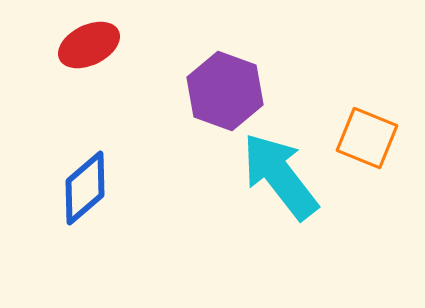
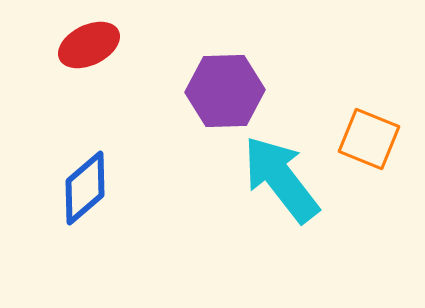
purple hexagon: rotated 22 degrees counterclockwise
orange square: moved 2 px right, 1 px down
cyan arrow: moved 1 px right, 3 px down
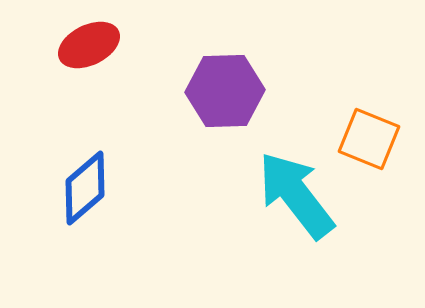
cyan arrow: moved 15 px right, 16 px down
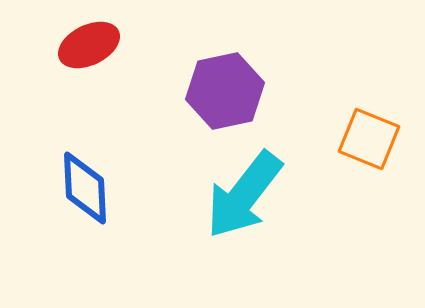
purple hexagon: rotated 10 degrees counterclockwise
blue diamond: rotated 52 degrees counterclockwise
cyan arrow: moved 52 px left; rotated 104 degrees counterclockwise
